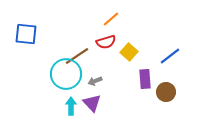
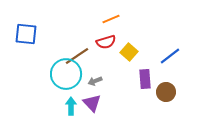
orange line: rotated 18 degrees clockwise
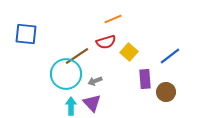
orange line: moved 2 px right
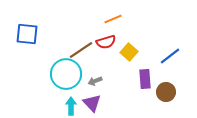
blue square: moved 1 px right
brown line: moved 4 px right, 6 px up
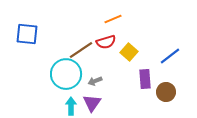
purple triangle: rotated 18 degrees clockwise
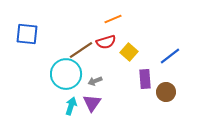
cyan arrow: rotated 18 degrees clockwise
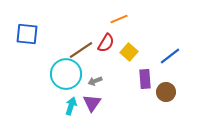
orange line: moved 6 px right
red semicircle: moved 1 px down; rotated 42 degrees counterclockwise
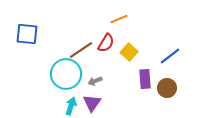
brown circle: moved 1 px right, 4 px up
